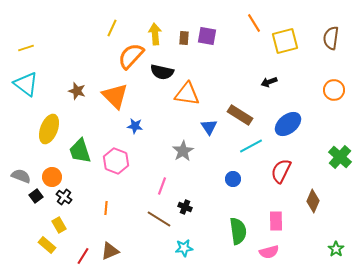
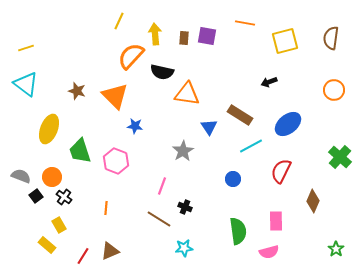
orange line at (254, 23): moved 9 px left; rotated 48 degrees counterclockwise
yellow line at (112, 28): moved 7 px right, 7 px up
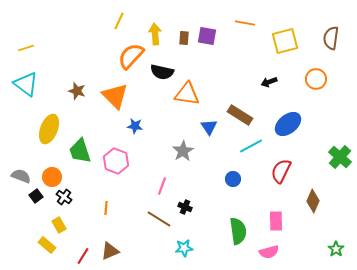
orange circle at (334, 90): moved 18 px left, 11 px up
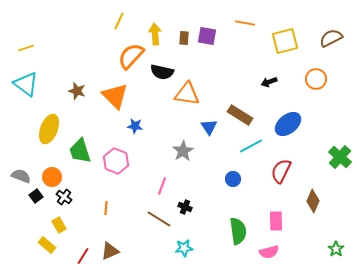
brown semicircle at (331, 38): rotated 55 degrees clockwise
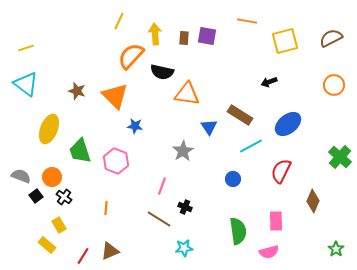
orange line at (245, 23): moved 2 px right, 2 px up
orange circle at (316, 79): moved 18 px right, 6 px down
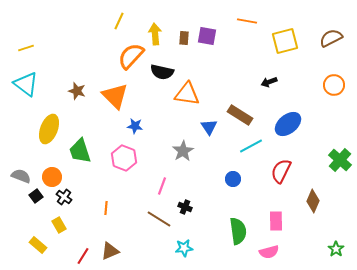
green cross at (340, 157): moved 3 px down
pink hexagon at (116, 161): moved 8 px right, 3 px up
yellow rectangle at (47, 245): moved 9 px left
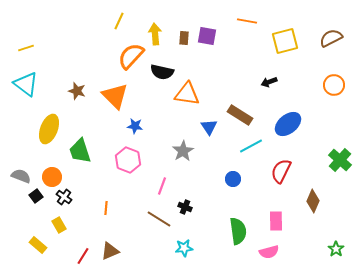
pink hexagon at (124, 158): moved 4 px right, 2 px down
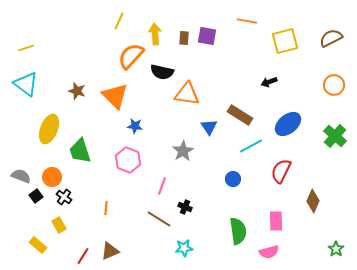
green cross at (340, 160): moved 5 px left, 24 px up
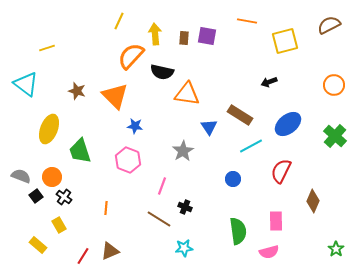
brown semicircle at (331, 38): moved 2 px left, 13 px up
yellow line at (26, 48): moved 21 px right
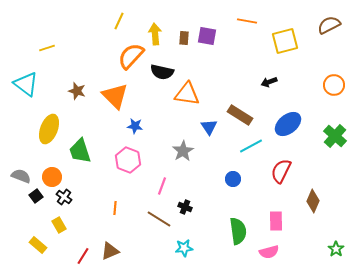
orange line at (106, 208): moved 9 px right
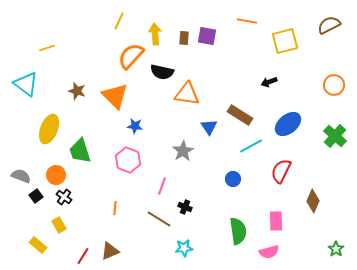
orange circle at (52, 177): moved 4 px right, 2 px up
